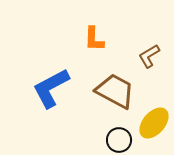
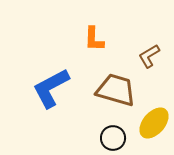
brown trapezoid: moved 1 px right, 1 px up; rotated 12 degrees counterclockwise
black circle: moved 6 px left, 2 px up
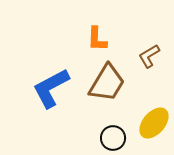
orange L-shape: moved 3 px right
brown trapezoid: moved 9 px left, 7 px up; rotated 105 degrees clockwise
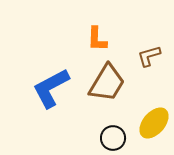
brown L-shape: rotated 15 degrees clockwise
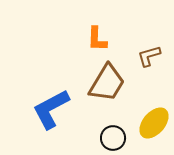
blue L-shape: moved 21 px down
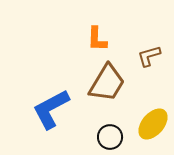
yellow ellipse: moved 1 px left, 1 px down
black circle: moved 3 px left, 1 px up
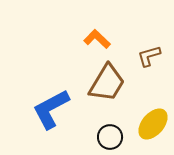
orange L-shape: rotated 132 degrees clockwise
